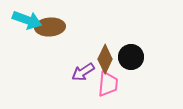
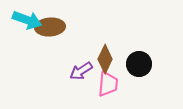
black circle: moved 8 px right, 7 px down
purple arrow: moved 2 px left, 1 px up
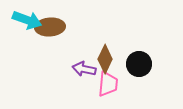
purple arrow: moved 3 px right, 2 px up; rotated 45 degrees clockwise
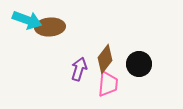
brown diamond: rotated 12 degrees clockwise
purple arrow: moved 5 px left; rotated 95 degrees clockwise
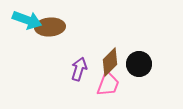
brown diamond: moved 5 px right, 3 px down; rotated 8 degrees clockwise
pink trapezoid: rotated 16 degrees clockwise
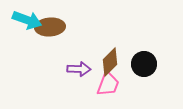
black circle: moved 5 px right
purple arrow: rotated 75 degrees clockwise
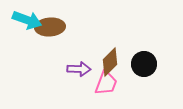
pink trapezoid: moved 2 px left, 1 px up
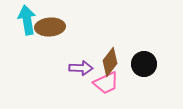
cyan arrow: rotated 120 degrees counterclockwise
brown diamond: rotated 8 degrees counterclockwise
purple arrow: moved 2 px right, 1 px up
pink trapezoid: rotated 44 degrees clockwise
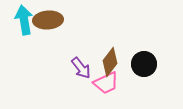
cyan arrow: moved 3 px left
brown ellipse: moved 2 px left, 7 px up
purple arrow: rotated 50 degrees clockwise
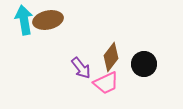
brown ellipse: rotated 8 degrees counterclockwise
brown diamond: moved 1 px right, 5 px up
